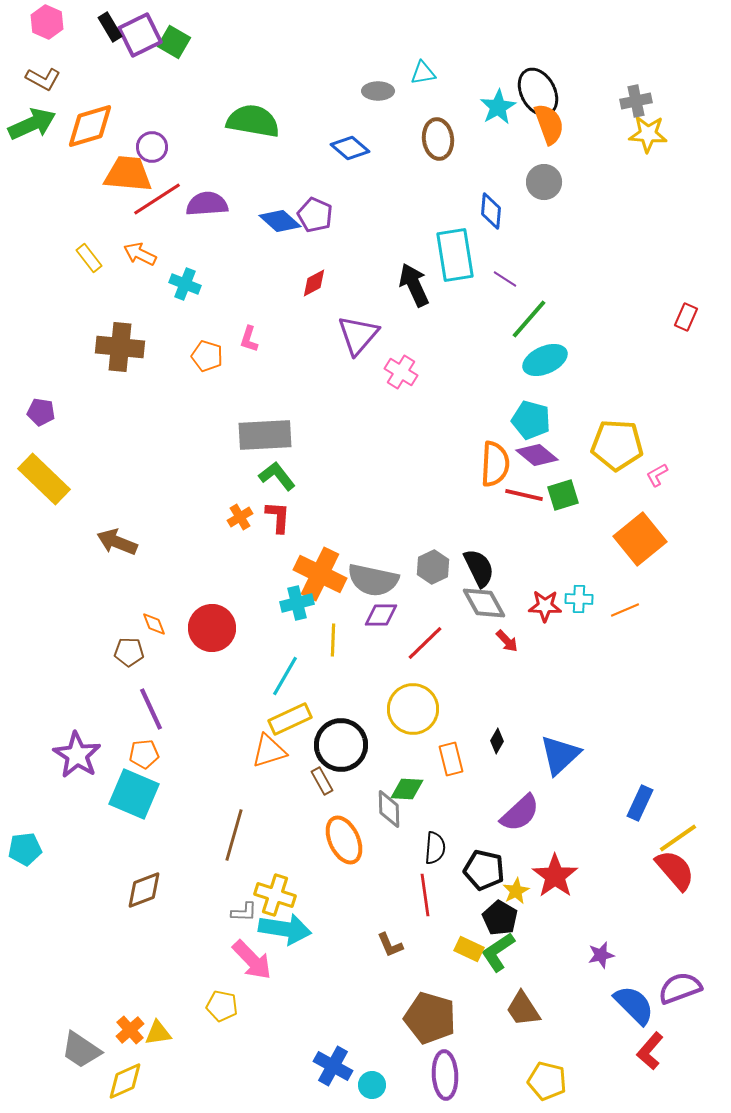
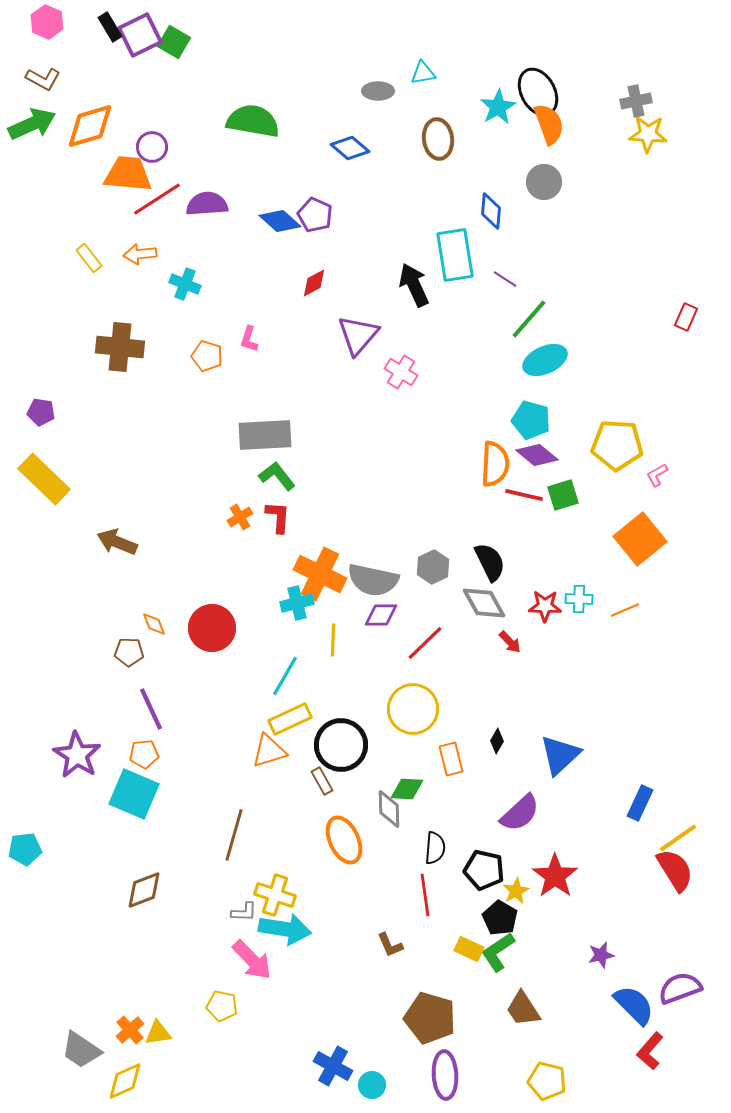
orange arrow at (140, 254): rotated 32 degrees counterclockwise
black semicircle at (479, 568): moved 11 px right, 6 px up
red arrow at (507, 641): moved 3 px right, 1 px down
red semicircle at (675, 870): rotated 9 degrees clockwise
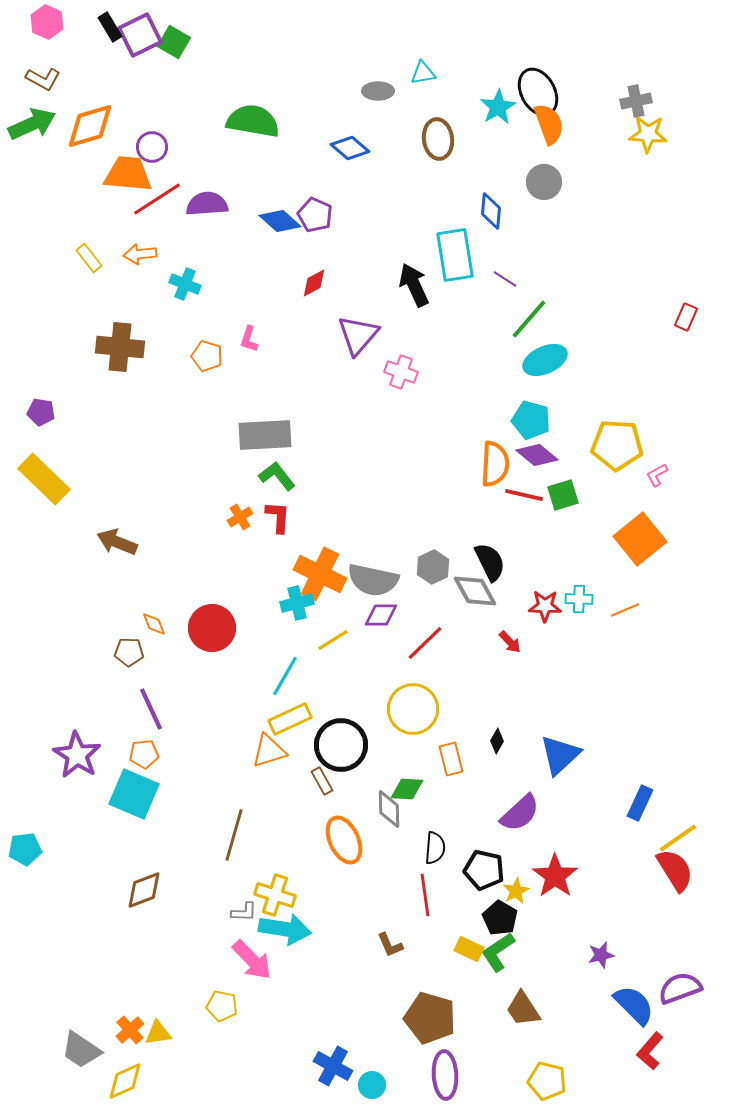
pink cross at (401, 372): rotated 12 degrees counterclockwise
gray diamond at (484, 603): moved 9 px left, 12 px up
yellow line at (333, 640): rotated 56 degrees clockwise
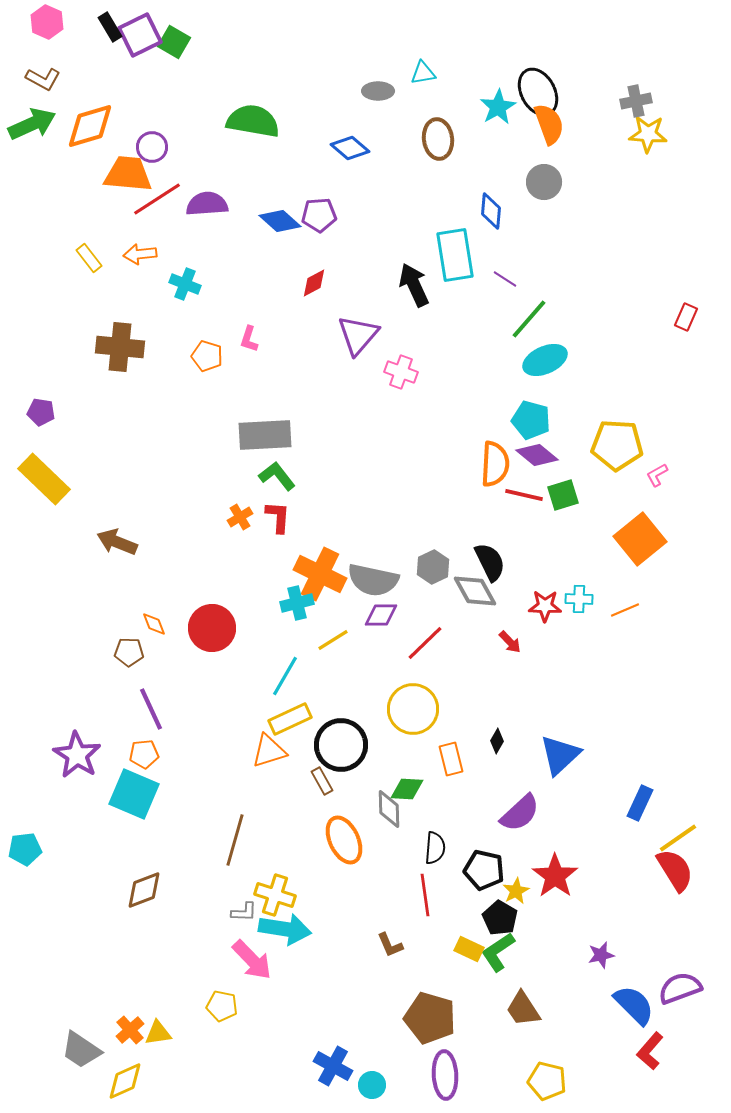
purple pentagon at (315, 215): moved 4 px right; rotated 28 degrees counterclockwise
brown line at (234, 835): moved 1 px right, 5 px down
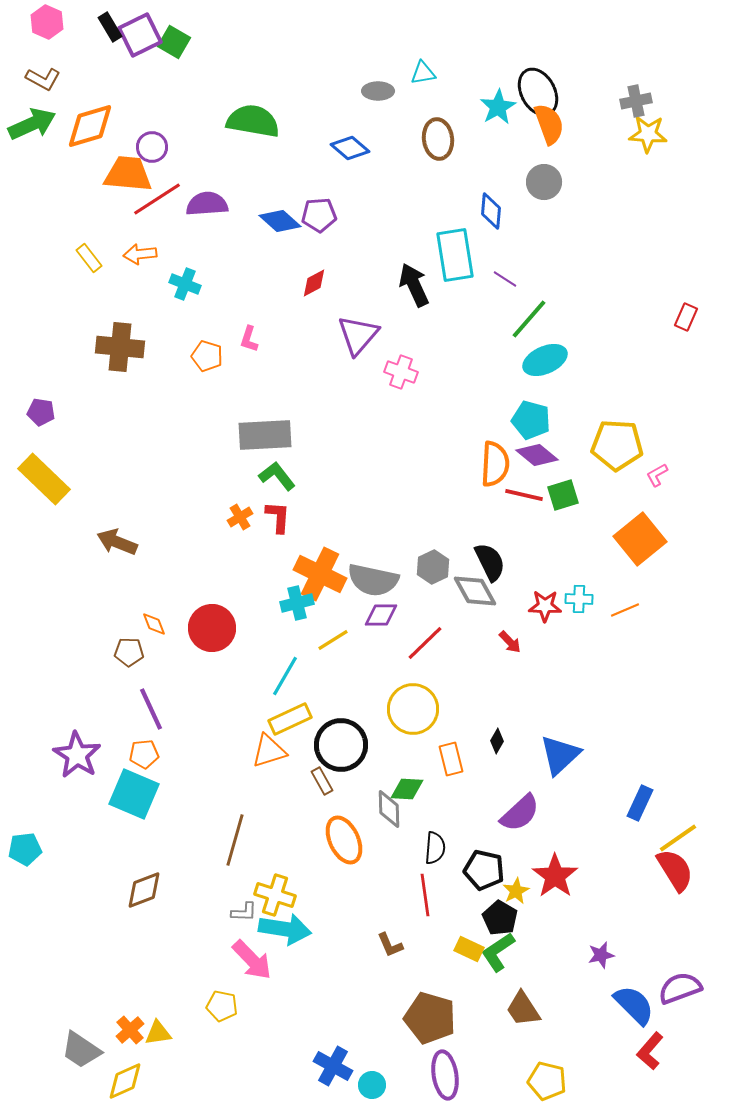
purple ellipse at (445, 1075): rotated 6 degrees counterclockwise
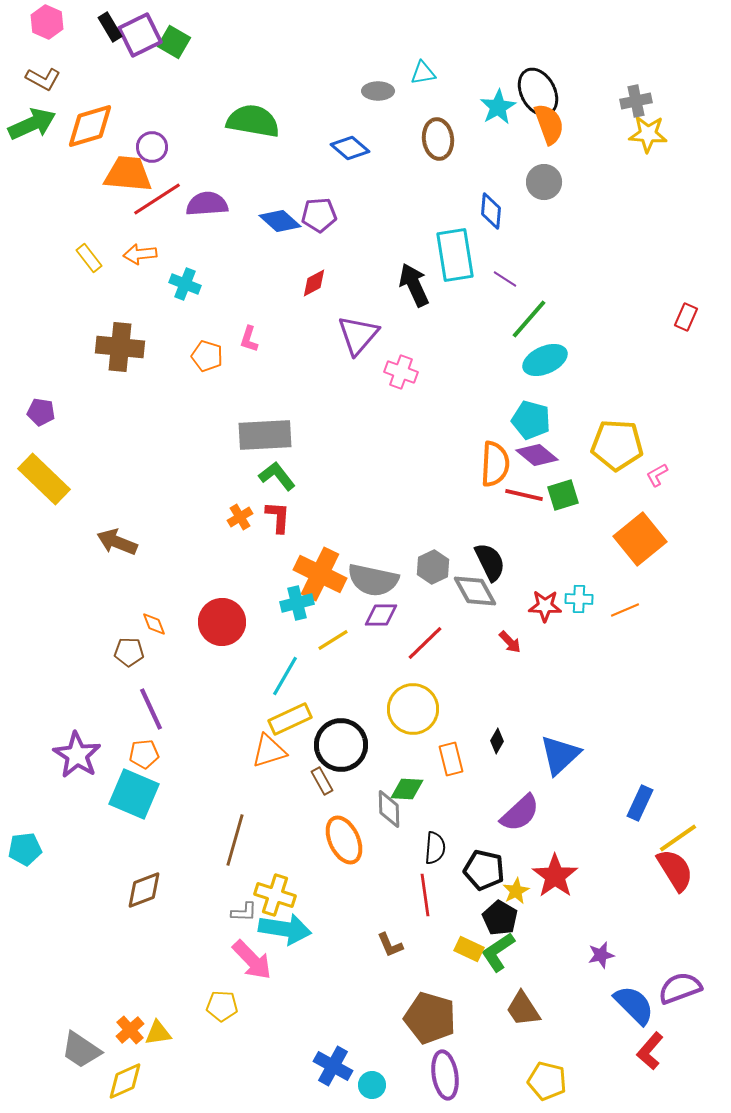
red circle at (212, 628): moved 10 px right, 6 px up
yellow pentagon at (222, 1006): rotated 8 degrees counterclockwise
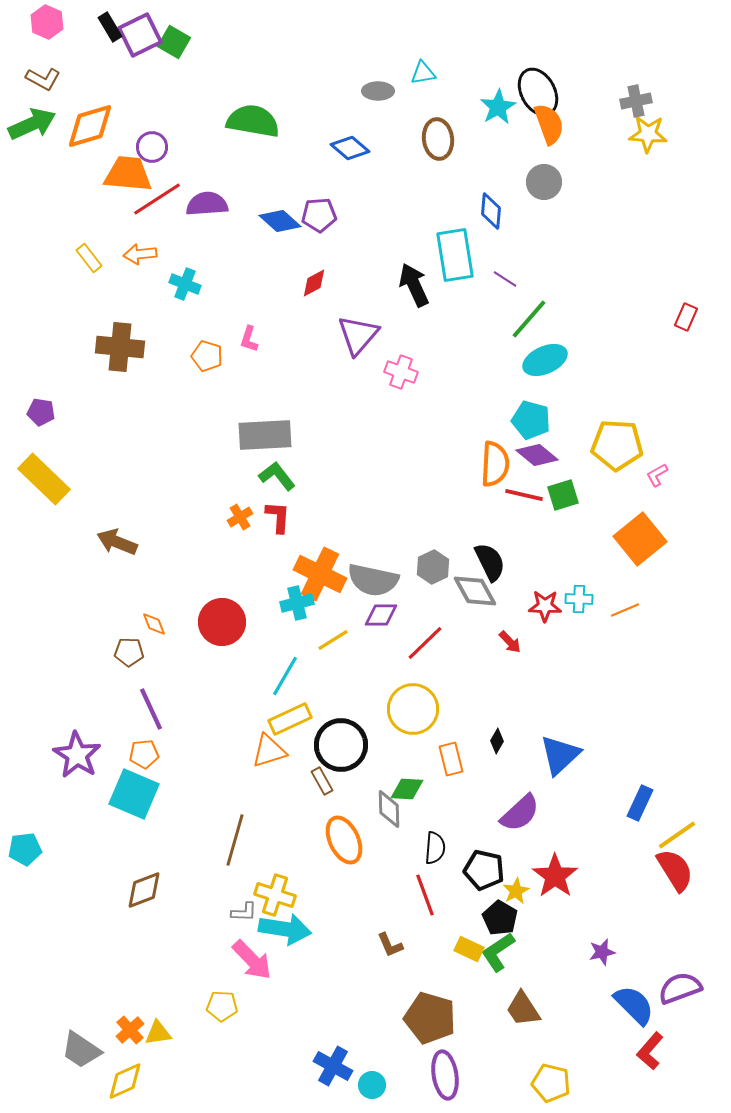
yellow line at (678, 838): moved 1 px left, 3 px up
red line at (425, 895): rotated 12 degrees counterclockwise
purple star at (601, 955): moved 1 px right, 3 px up
yellow pentagon at (547, 1081): moved 4 px right, 2 px down
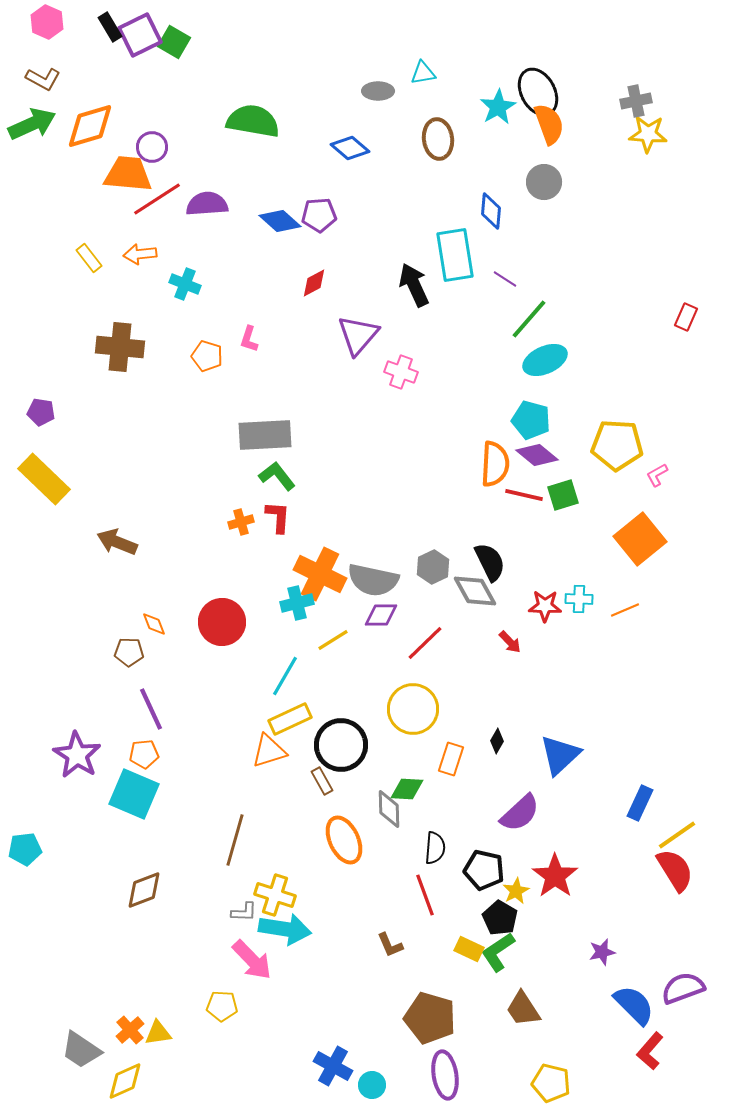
orange cross at (240, 517): moved 1 px right, 5 px down; rotated 15 degrees clockwise
orange rectangle at (451, 759): rotated 32 degrees clockwise
purple semicircle at (680, 988): moved 3 px right
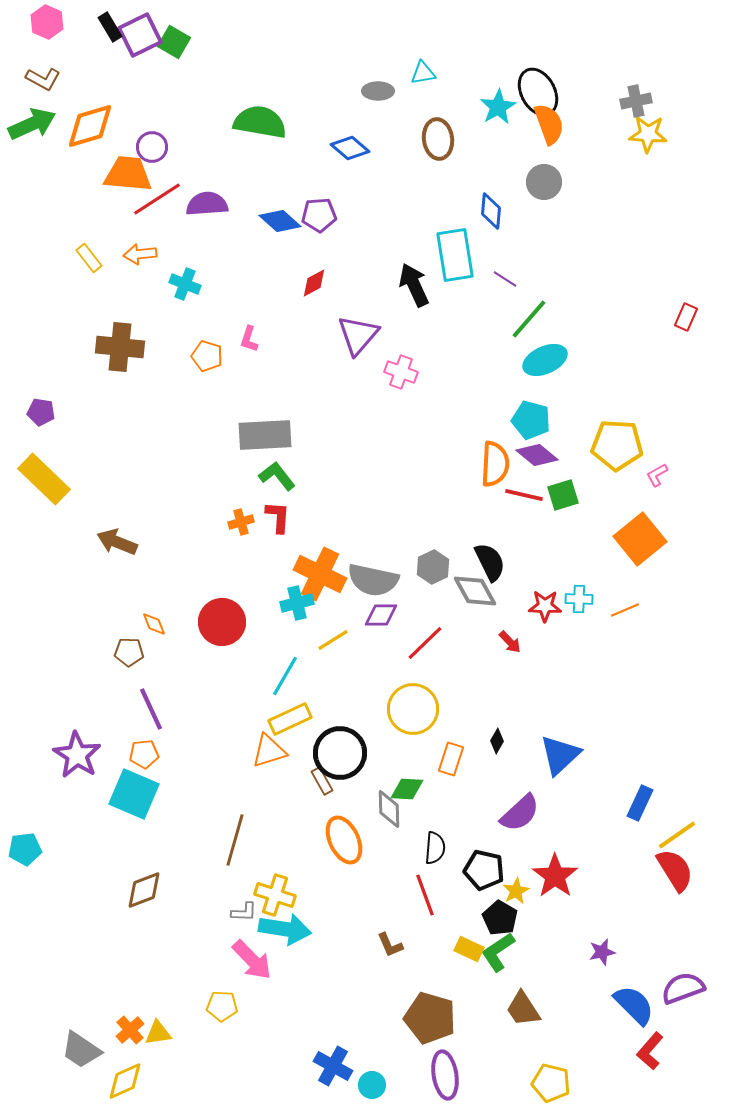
green semicircle at (253, 121): moved 7 px right, 1 px down
black circle at (341, 745): moved 1 px left, 8 px down
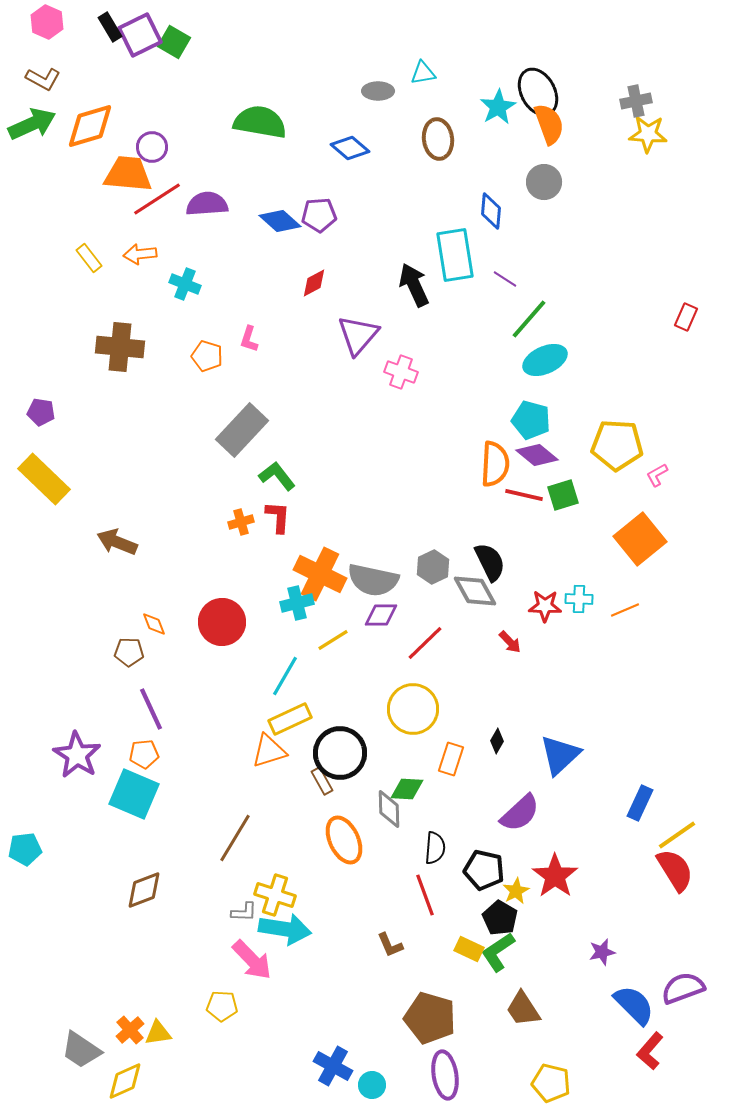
gray rectangle at (265, 435): moved 23 px left, 5 px up; rotated 44 degrees counterclockwise
brown line at (235, 840): moved 2 px up; rotated 15 degrees clockwise
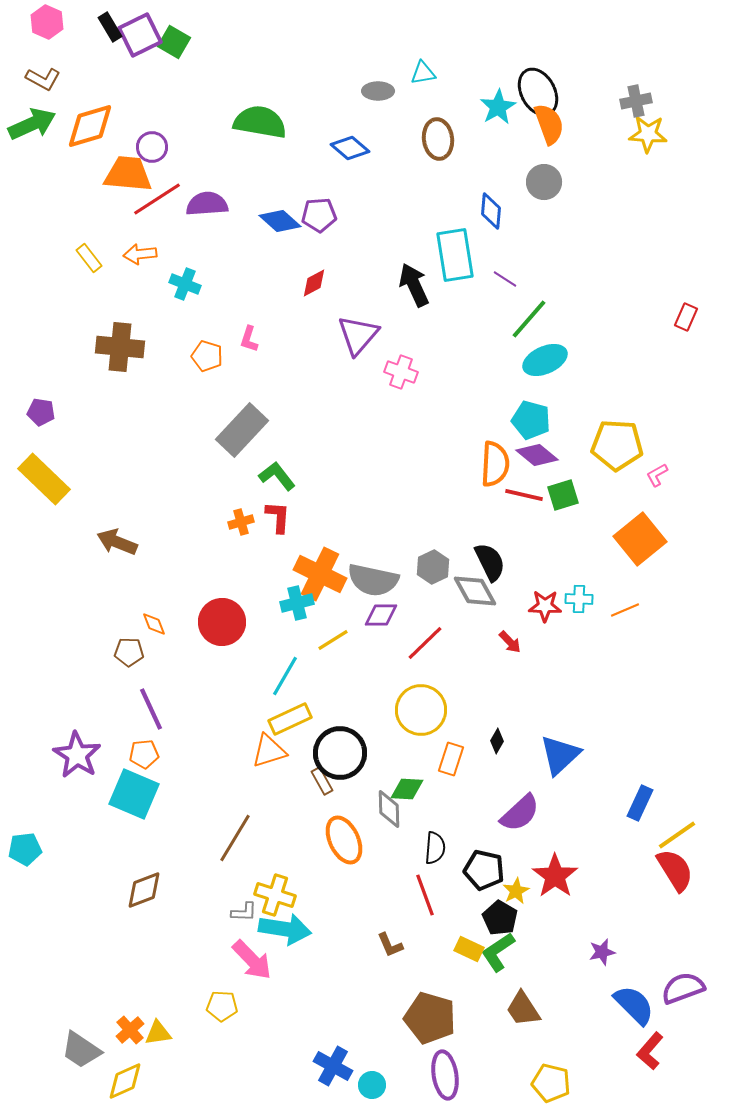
yellow circle at (413, 709): moved 8 px right, 1 px down
